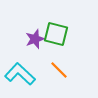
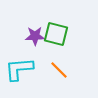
purple star: moved 3 px up; rotated 18 degrees clockwise
cyan L-shape: moved 1 px left, 5 px up; rotated 48 degrees counterclockwise
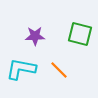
green square: moved 24 px right
cyan L-shape: moved 2 px right; rotated 16 degrees clockwise
